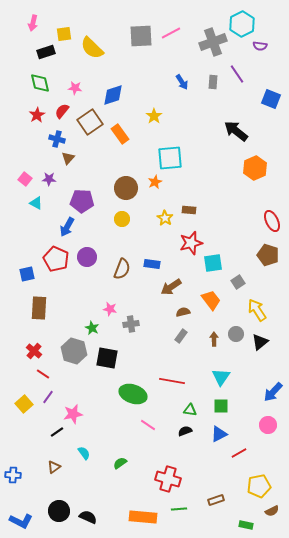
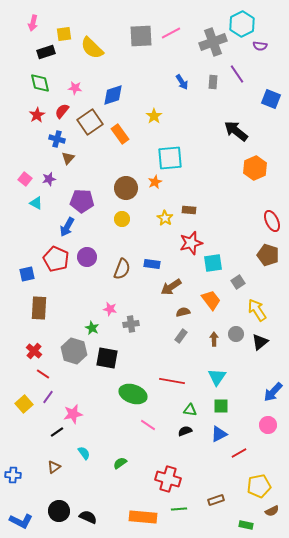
purple star at (49, 179): rotated 16 degrees counterclockwise
cyan triangle at (221, 377): moved 4 px left
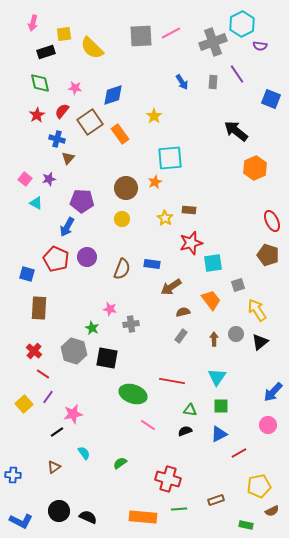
blue square at (27, 274): rotated 28 degrees clockwise
gray square at (238, 282): moved 3 px down; rotated 16 degrees clockwise
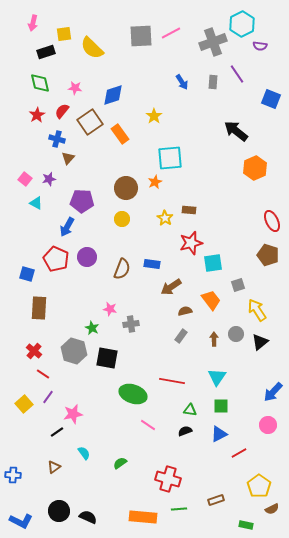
brown semicircle at (183, 312): moved 2 px right, 1 px up
yellow pentagon at (259, 486): rotated 25 degrees counterclockwise
brown semicircle at (272, 511): moved 2 px up
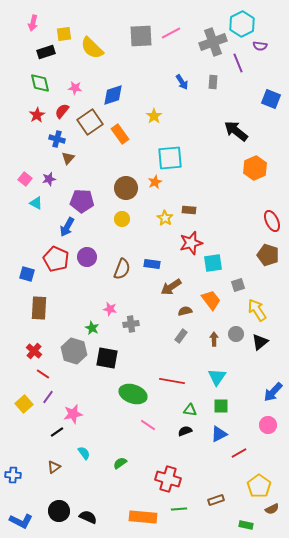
purple line at (237, 74): moved 1 px right, 11 px up; rotated 12 degrees clockwise
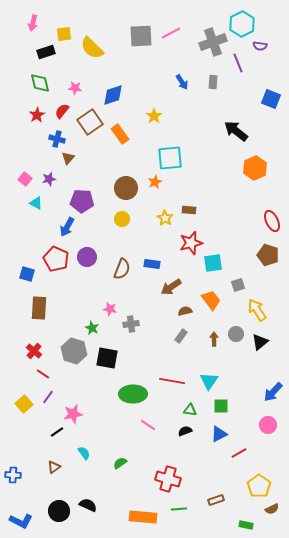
cyan triangle at (217, 377): moved 8 px left, 4 px down
green ellipse at (133, 394): rotated 20 degrees counterclockwise
black semicircle at (88, 517): moved 12 px up
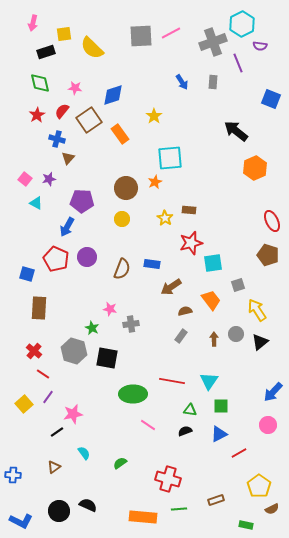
brown square at (90, 122): moved 1 px left, 2 px up
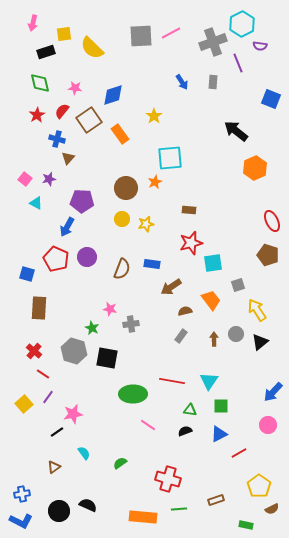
yellow star at (165, 218): moved 19 px left, 6 px down; rotated 28 degrees clockwise
blue cross at (13, 475): moved 9 px right, 19 px down; rotated 14 degrees counterclockwise
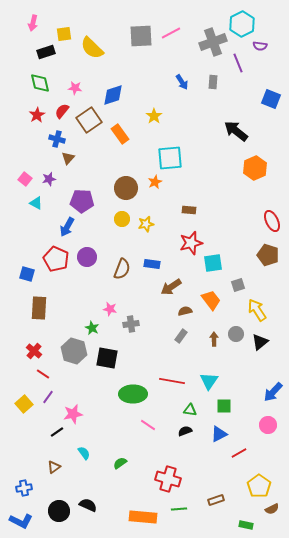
green square at (221, 406): moved 3 px right
blue cross at (22, 494): moved 2 px right, 6 px up
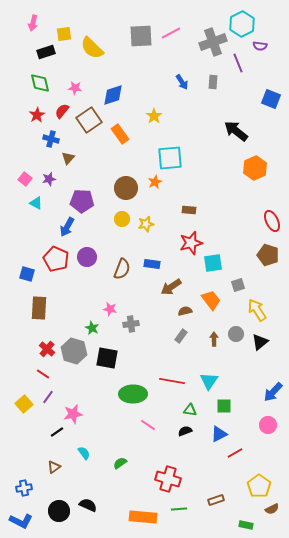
blue cross at (57, 139): moved 6 px left
red cross at (34, 351): moved 13 px right, 2 px up
red line at (239, 453): moved 4 px left
